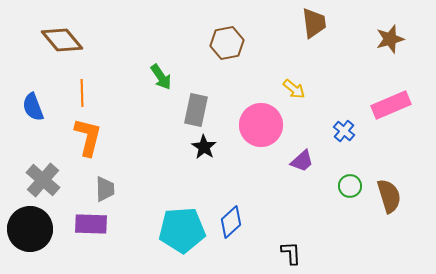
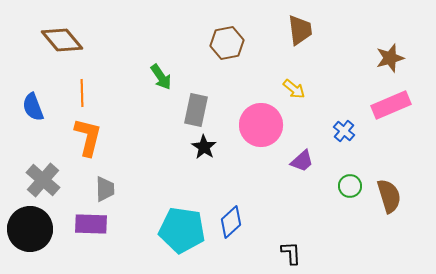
brown trapezoid: moved 14 px left, 7 px down
brown star: moved 19 px down
cyan pentagon: rotated 12 degrees clockwise
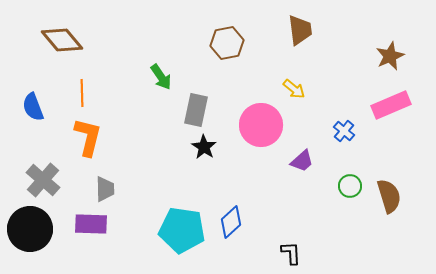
brown star: moved 2 px up; rotated 8 degrees counterclockwise
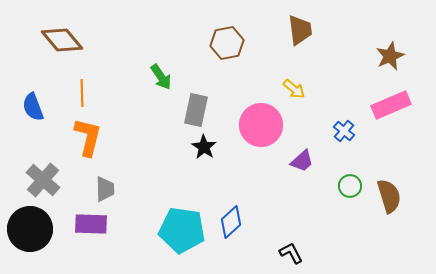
black L-shape: rotated 25 degrees counterclockwise
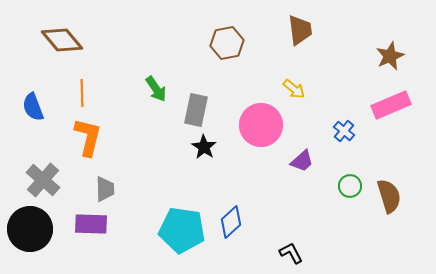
green arrow: moved 5 px left, 12 px down
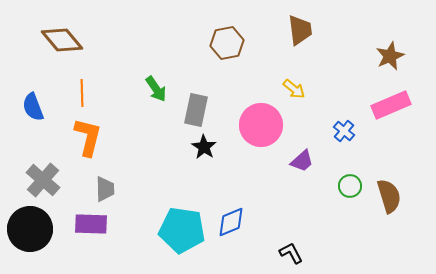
blue diamond: rotated 20 degrees clockwise
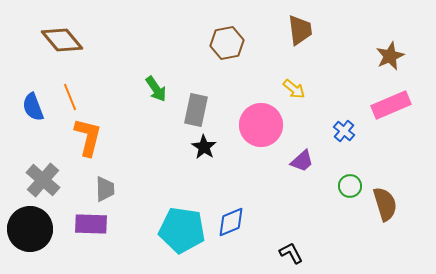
orange line: moved 12 px left, 4 px down; rotated 20 degrees counterclockwise
brown semicircle: moved 4 px left, 8 px down
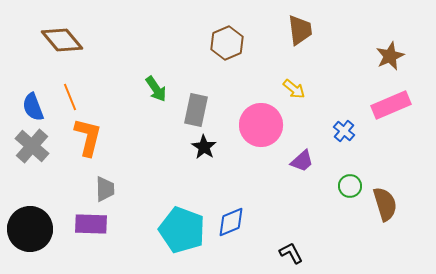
brown hexagon: rotated 12 degrees counterclockwise
gray cross: moved 11 px left, 34 px up
cyan pentagon: rotated 12 degrees clockwise
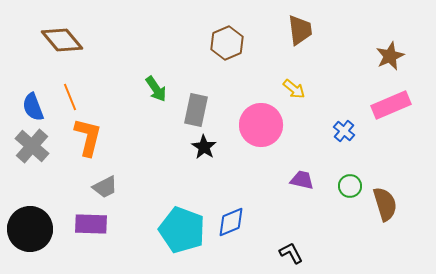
purple trapezoid: moved 19 px down; rotated 125 degrees counterclockwise
gray trapezoid: moved 2 px up; rotated 64 degrees clockwise
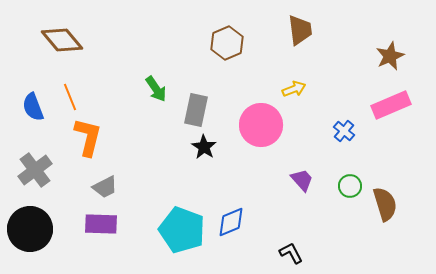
yellow arrow: rotated 60 degrees counterclockwise
gray cross: moved 3 px right, 24 px down; rotated 12 degrees clockwise
purple trapezoid: rotated 35 degrees clockwise
purple rectangle: moved 10 px right
